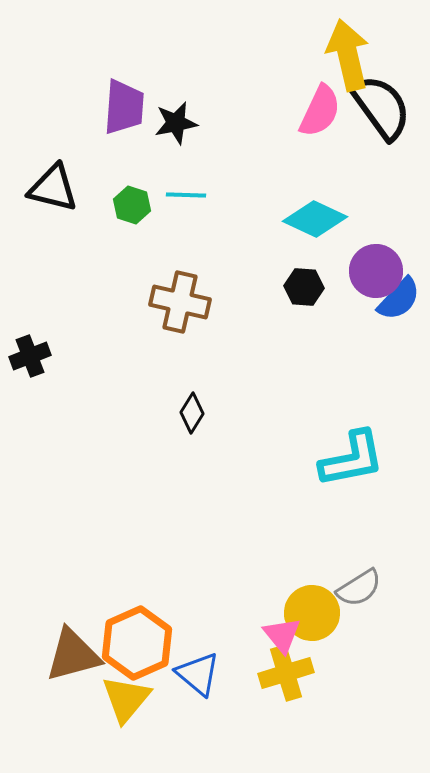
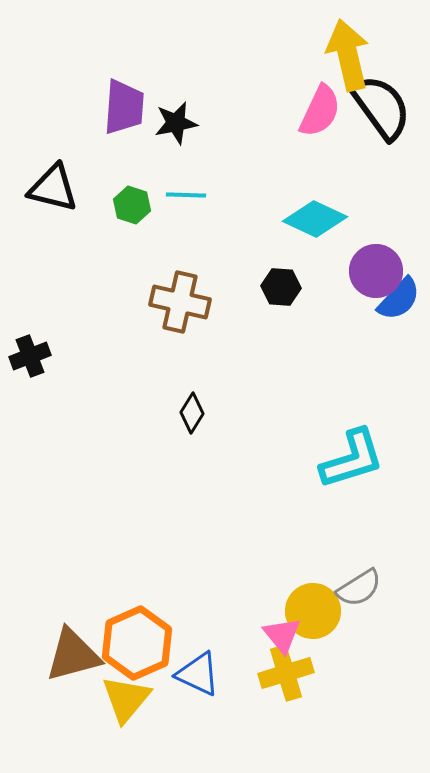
black hexagon: moved 23 px left
cyan L-shape: rotated 6 degrees counterclockwise
yellow circle: moved 1 px right, 2 px up
blue triangle: rotated 15 degrees counterclockwise
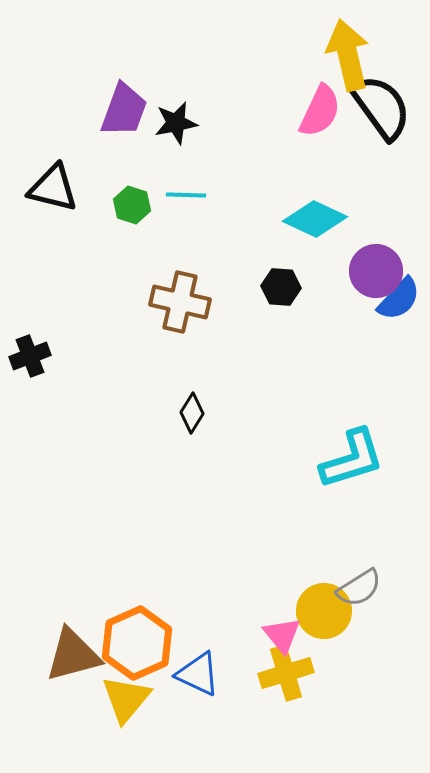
purple trapezoid: moved 3 px down; rotated 16 degrees clockwise
yellow circle: moved 11 px right
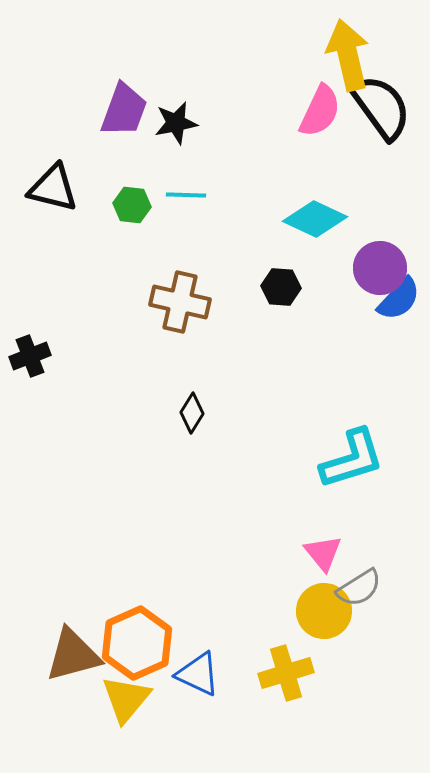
green hexagon: rotated 12 degrees counterclockwise
purple circle: moved 4 px right, 3 px up
pink triangle: moved 41 px right, 82 px up
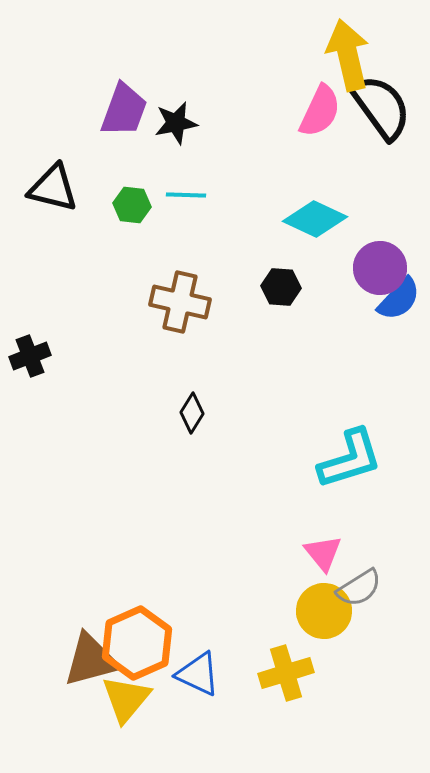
cyan L-shape: moved 2 px left
brown triangle: moved 18 px right, 5 px down
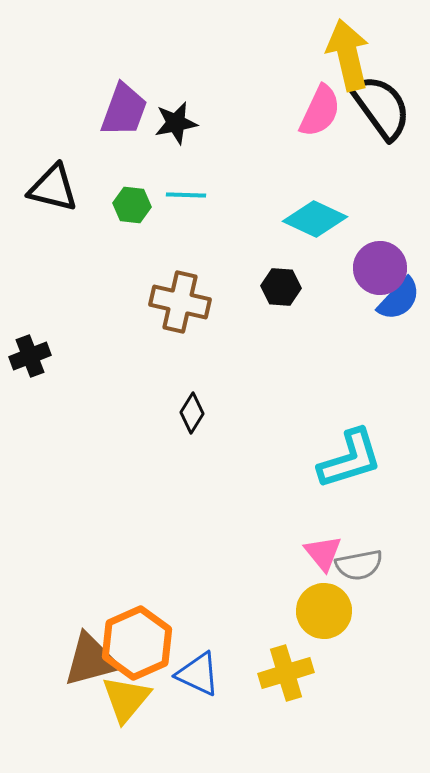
gray semicircle: moved 23 px up; rotated 21 degrees clockwise
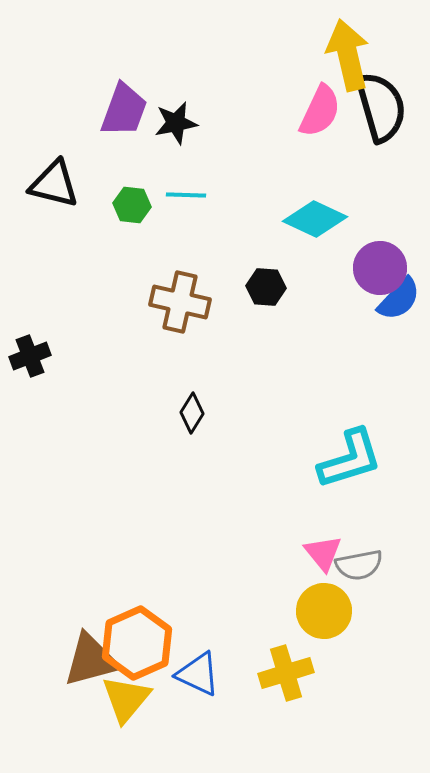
black semicircle: rotated 20 degrees clockwise
black triangle: moved 1 px right, 4 px up
black hexagon: moved 15 px left
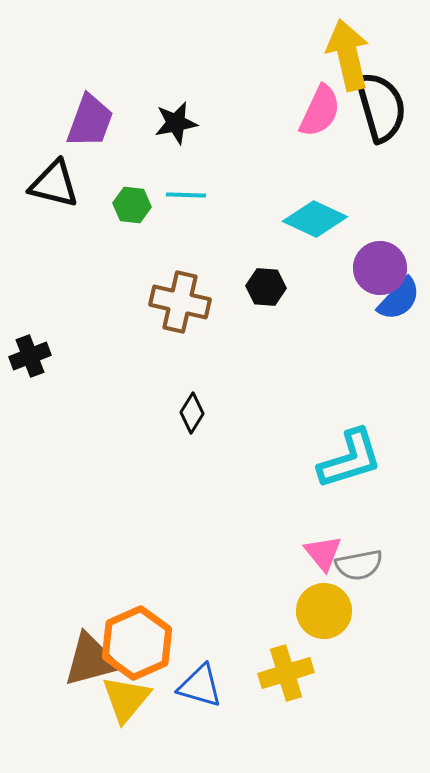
purple trapezoid: moved 34 px left, 11 px down
blue triangle: moved 2 px right, 12 px down; rotated 9 degrees counterclockwise
